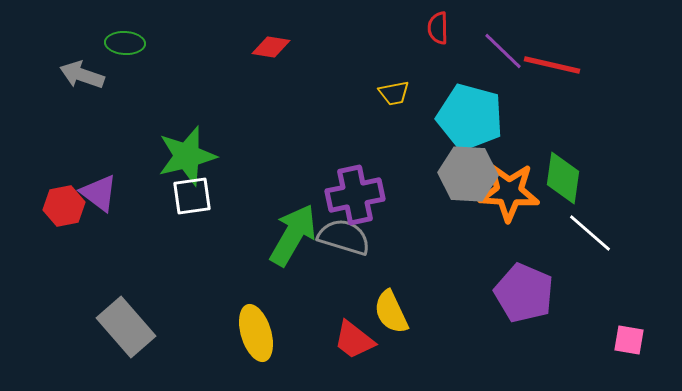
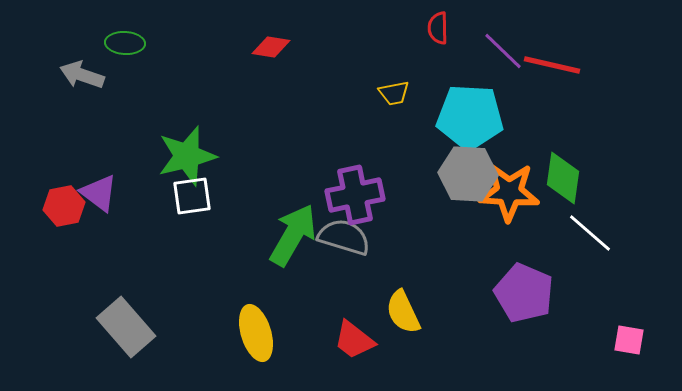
cyan pentagon: rotated 12 degrees counterclockwise
yellow semicircle: moved 12 px right
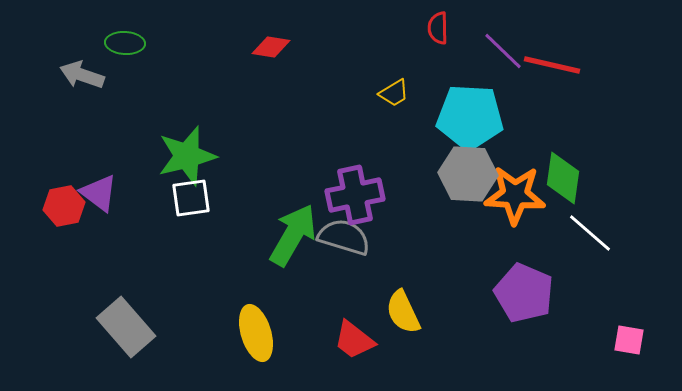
yellow trapezoid: rotated 20 degrees counterclockwise
orange star: moved 6 px right, 3 px down
white square: moved 1 px left, 2 px down
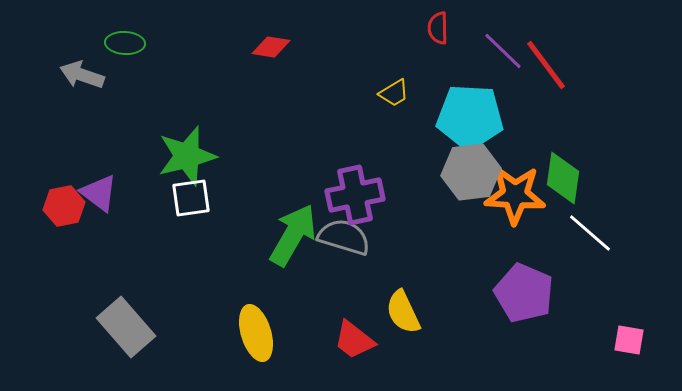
red line: moved 6 px left; rotated 40 degrees clockwise
gray hexagon: moved 3 px right, 2 px up; rotated 10 degrees counterclockwise
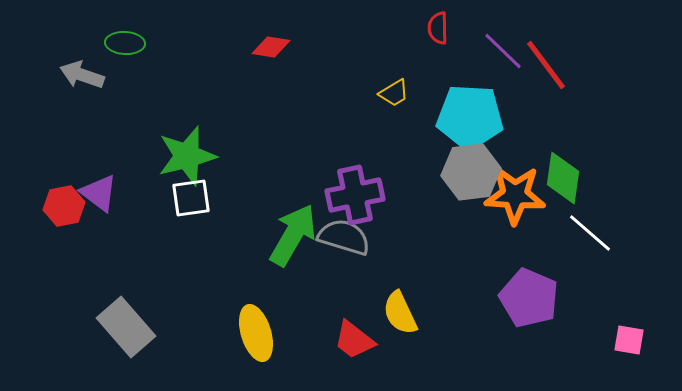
purple pentagon: moved 5 px right, 5 px down
yellow semicircle: moved 3 px left, 1 px down
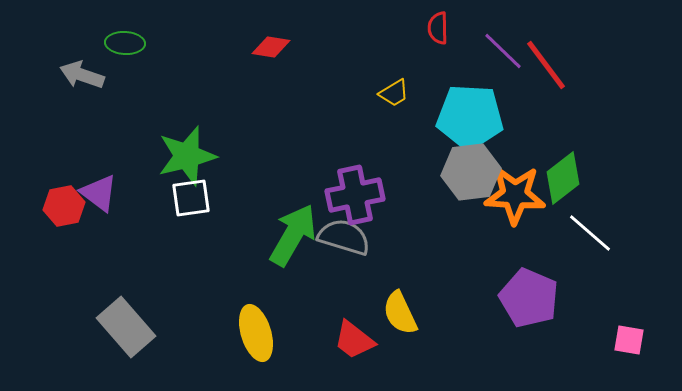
green diamond: rotated 44 degrees clockwise
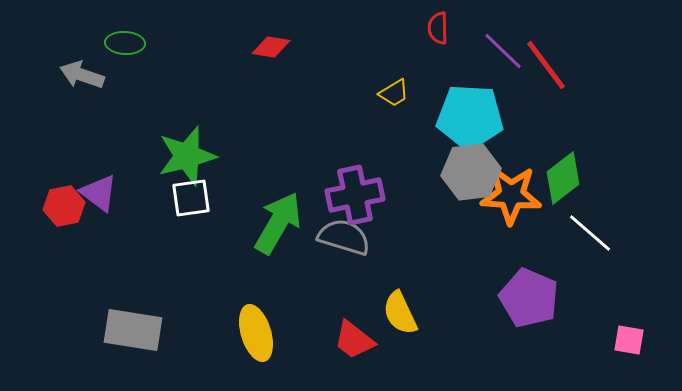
orange star: moved 4 px left
green arrow: moved 15 px left, 12 px up
gray rectangle: moved 7 px right, 3 px down; rotated 40 degrees counterclockwise
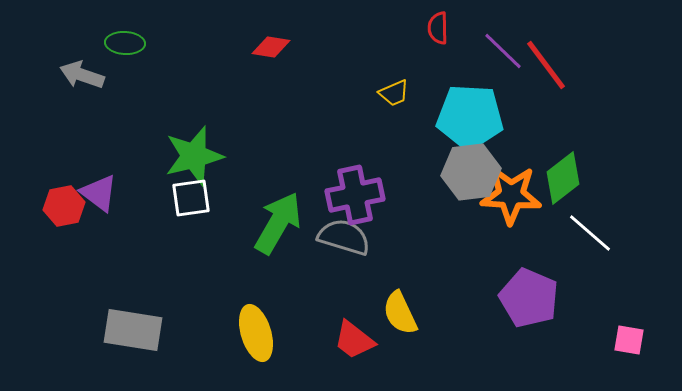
yellow trapezoid: rotated 8 degrees clockwise
green star: moved 7 px right
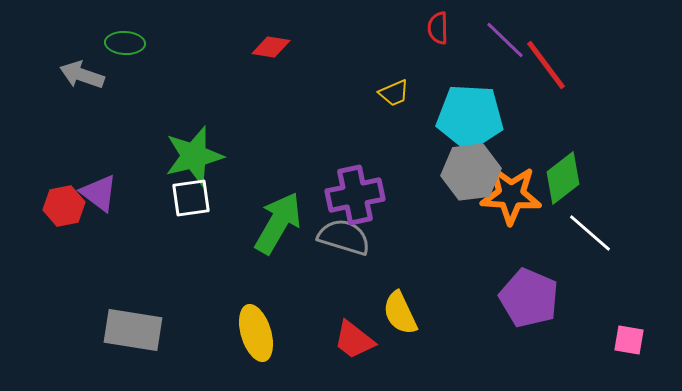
purple line: moved 2 px right, 11 px up
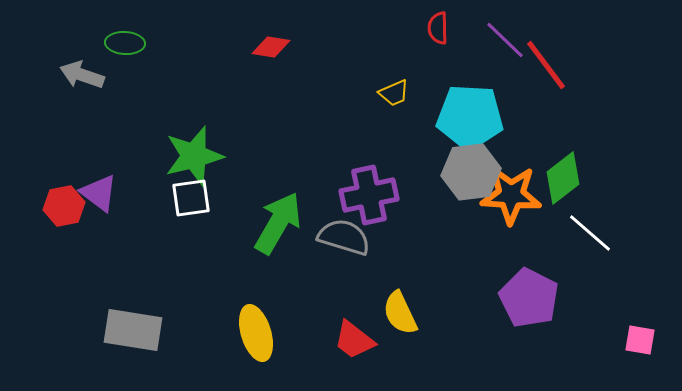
purple cross: moved 14 px right
purple pentagon: rotated 4 degrees clockwise
pink square: moved 11 px right
